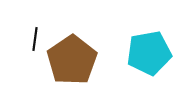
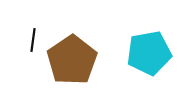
black line: moved 2 px left, 1 px down
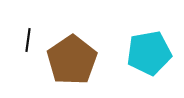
black line: moved 5 px left
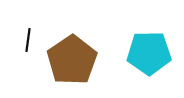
cyan pentagon: rotated 9 degrees clockwise
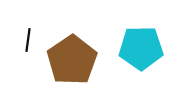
cyan pentagon: moved 8 px left, 5 px up
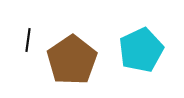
cyan pentagon: moved 2 px down; rotated 24 degrees counterclockwise
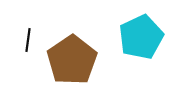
cyan pentagon: moved 13 px up
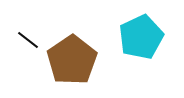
black line: rotated 60 degrees counterclockwise
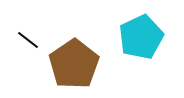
brown pentagon: moved 2 px right, 4 px down
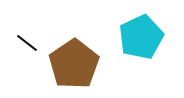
black line: moved 1 px left, 3 px down
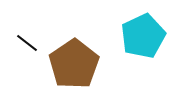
cyan pentagon: moved 2 px right, 1 px up
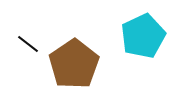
black line: moved 1 px right, 1 px down
